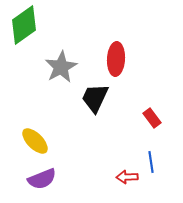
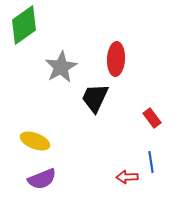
yellow ellipse: rotated 24 degrees counterclockwise
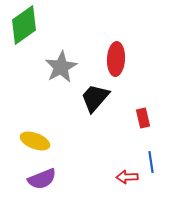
black trapezoid: rotated 16 degrees clockwise
red rectangle: moved 9 px left; rotated 24 degrees clockwise
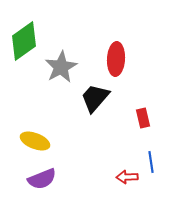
green diamond: moved 16 px down
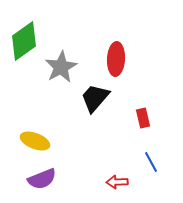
blue line: rotated 20 degrees counterclockwise
red arrow: moved 10 px left, 5 px down
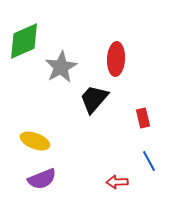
green diamond: rotated 12 degrees clockwise
black trapezoid: moved 1 px left, 1 px down
blue line: moved 2 px left, 1 px up
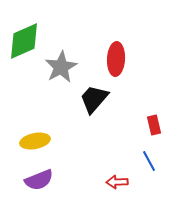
red rectangle: moved 11 px right, 7 px down
yellow ellipse: rotated 32 degrees counterclockwise
purple semicircle: moved 3 px left, 1 px down
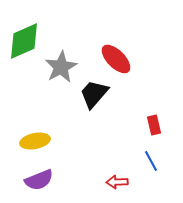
red ellipse: rotated 48 degrees counterclockwise
black trapezoid: moved 5 px up
blue line: moved 2 px right
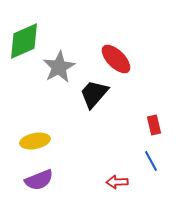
gray star: moved 2 px left
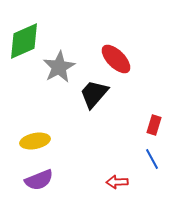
red rectangle: rotated 30 degrees clockwise
blue line: moved 1 px right, 2 px up
